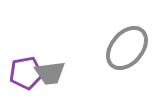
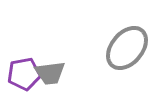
purple pentagon: moved 2 px left, 1 px down
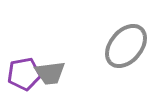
gray ellipse: moved 1 px left, 2 px up
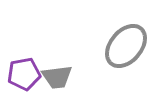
gray trapezoid: moved 7 px right, 4 px down
